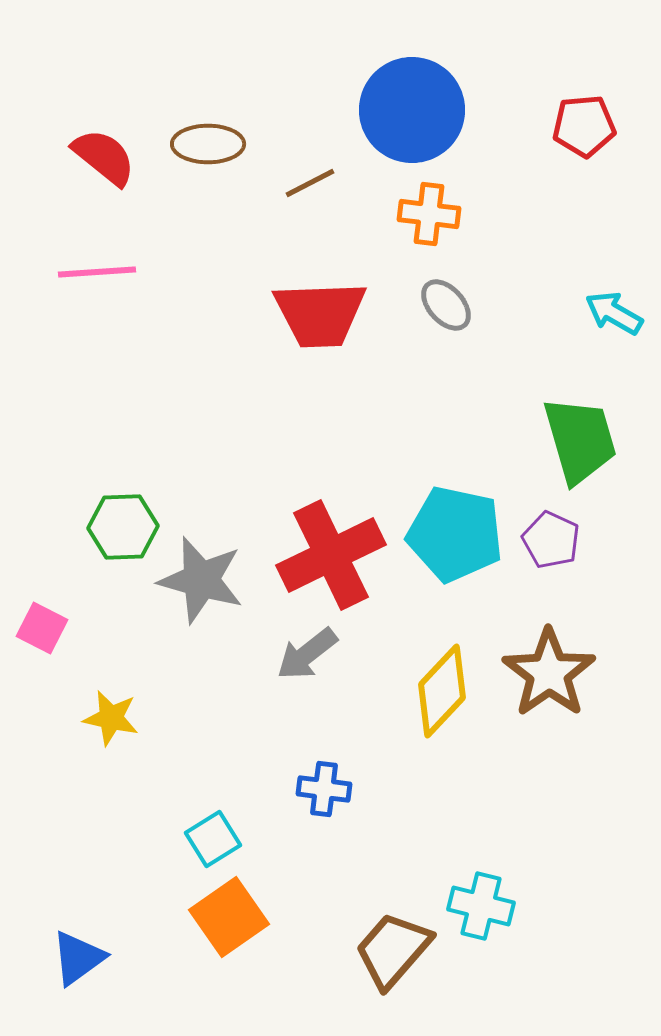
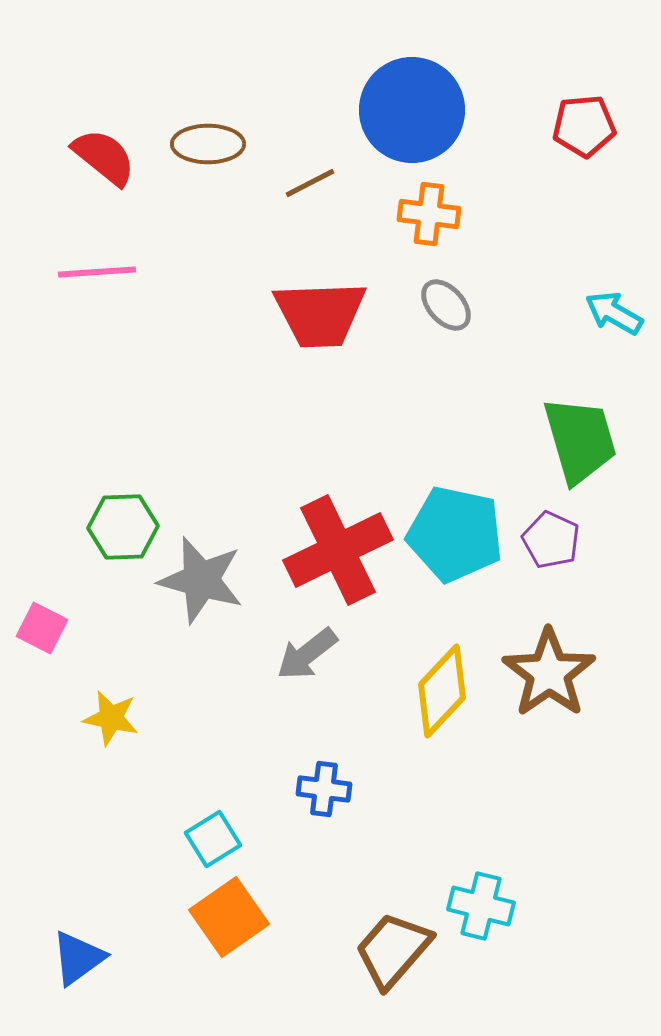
red cross: moved 7 px right, 5 px up
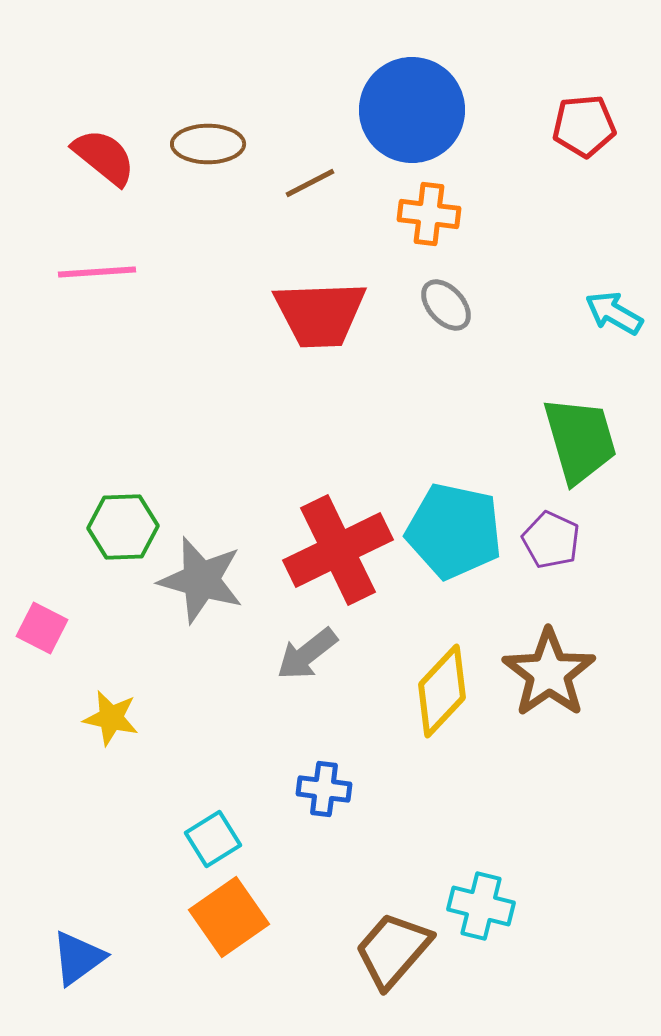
cyan pentagon: moved 1 px left, 3 px up
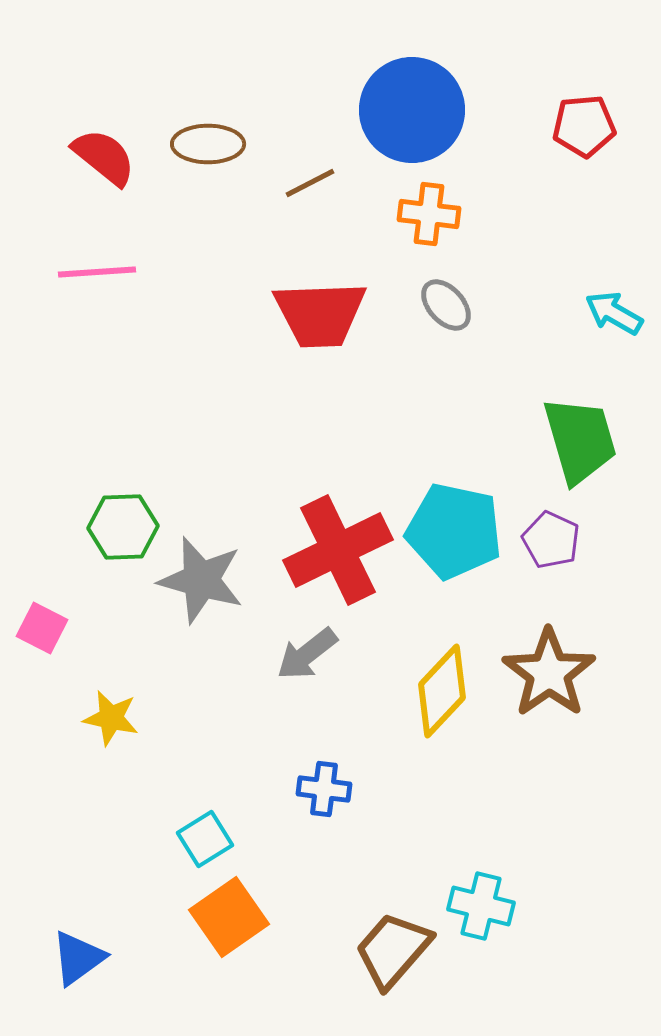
cyan square: moved 8 px left
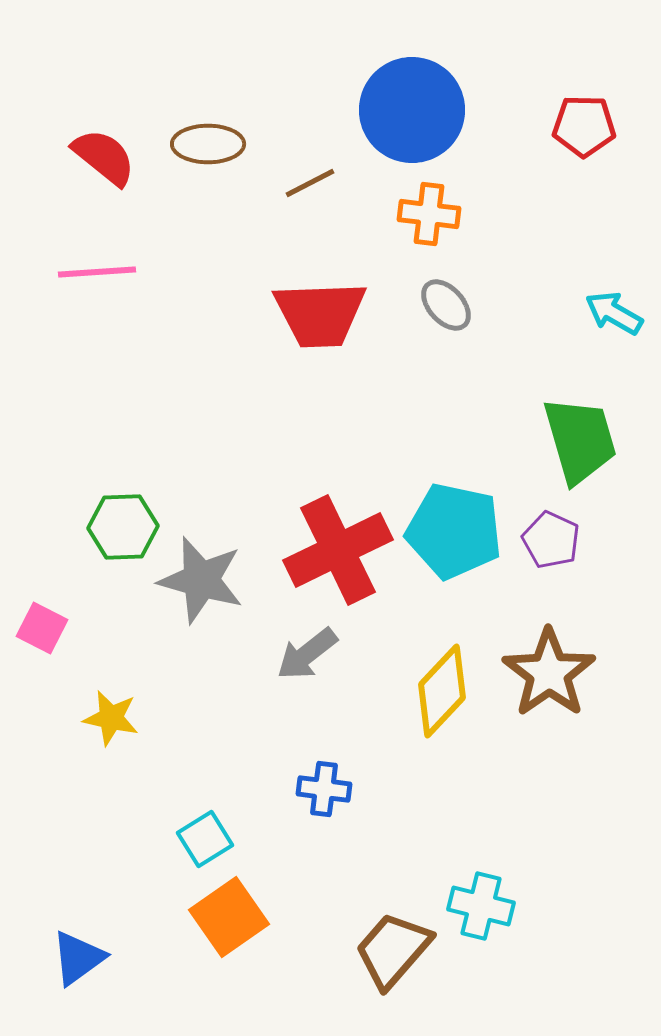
red pentagon: rotated 6 degrees clockwise
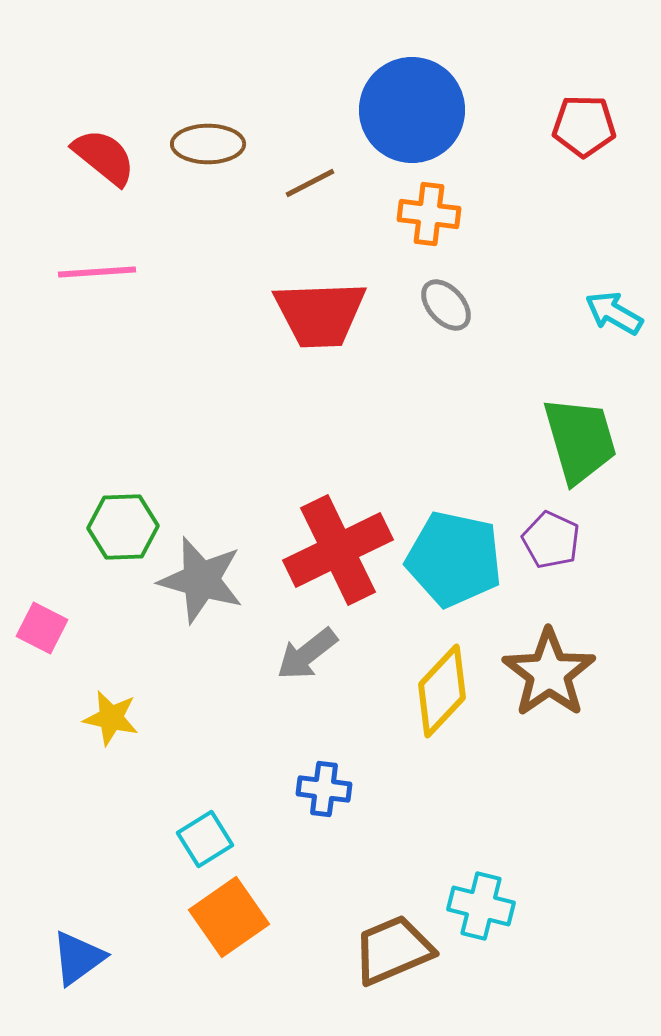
cyan pentagon: moved 28 px down
brown trapezoid: rotated 26 degrees clockwise
